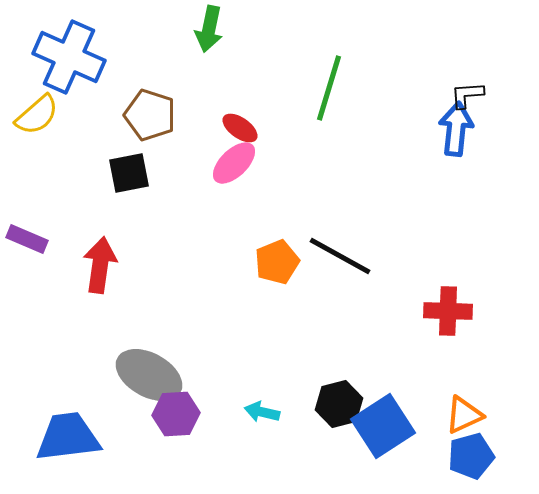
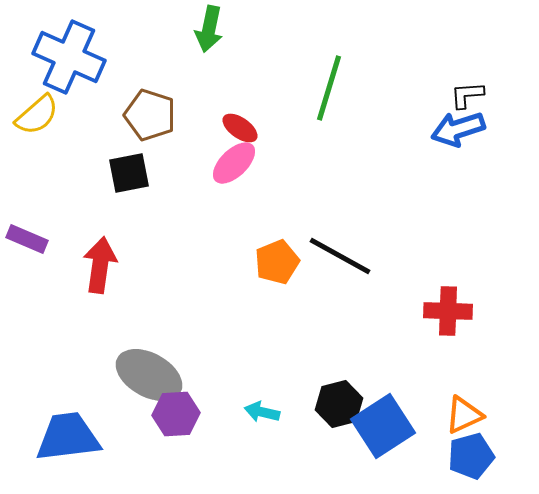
blue arrow: moved 2 px right; rotated 114 degrees counterclockwise
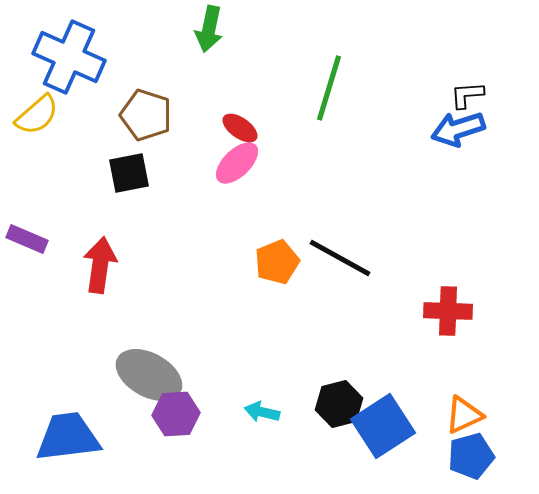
brown pentagon: moved 4 px left
pink ellipse: moved 3 px right
black line: moved 2 px down
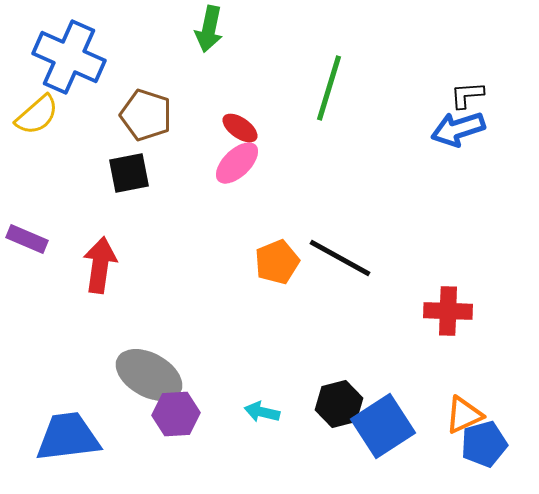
blue pentagon: moved 13 px right, 12 px up
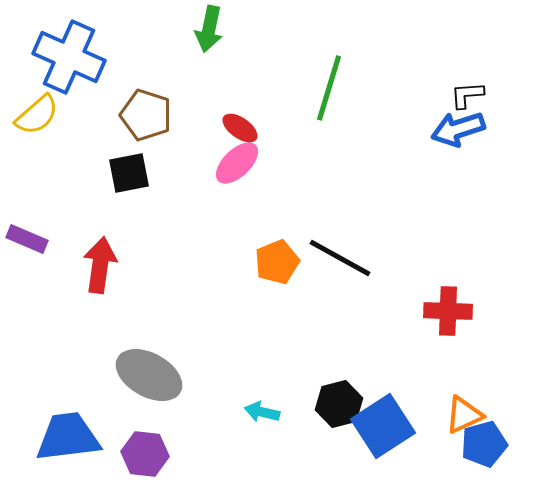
purple hexagon: moved 31 px left, 40 px down; rotated 9 degrees clockwise
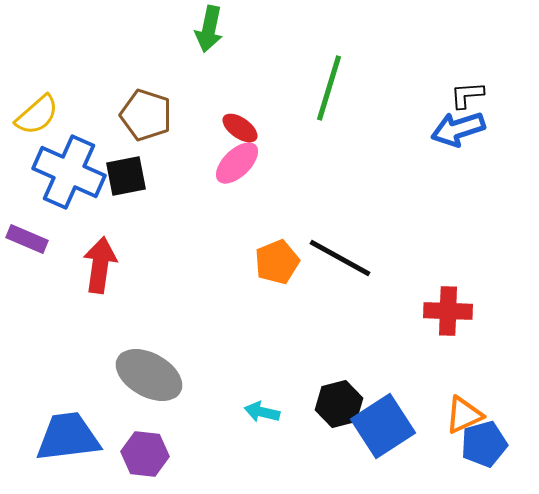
blue cross: moved 115 px down
black square: moved 3 px left, 3 px down
